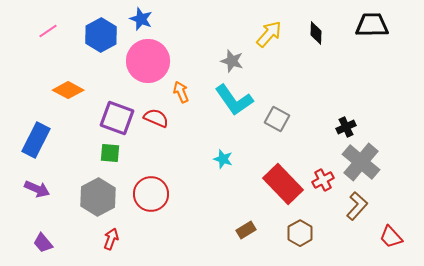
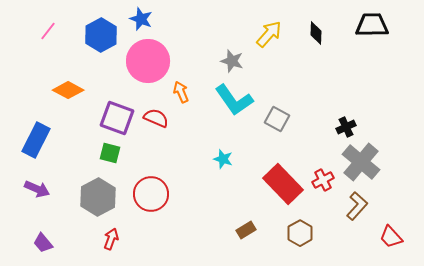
pink line: rotated 18 degrees counterclockwise
green square: rotated 10 degrees clockwise
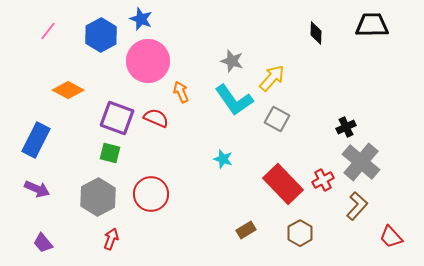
yellow arrow: moved 3 px right, 44 px down
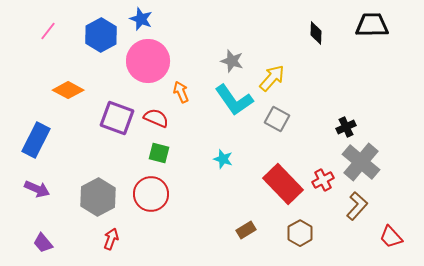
green square: moved 49 px right
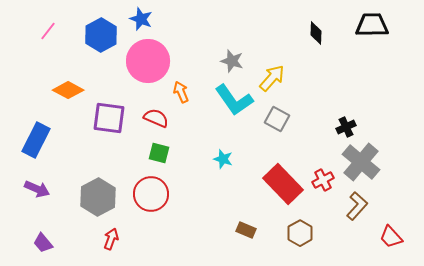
purple square: moved 8 px left; rotated 12 degrees counterclockwise
brown rectangle: rotated 54 degrees clockwise
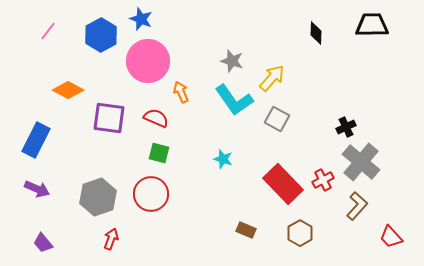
gray hexagon: rotated 9 degrees clockwise
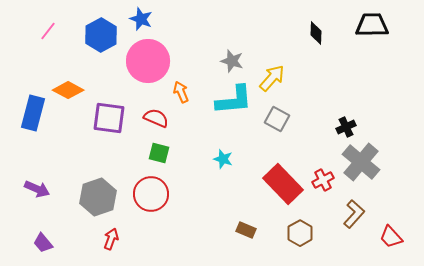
cyan L-shape: rotated 60 degrees counterclockwise
blue rectangle: moved 3 px left, 27 px up; rotated 12 degrees counterclockwise
brown L-shape: moved 3 px left, 8 px down
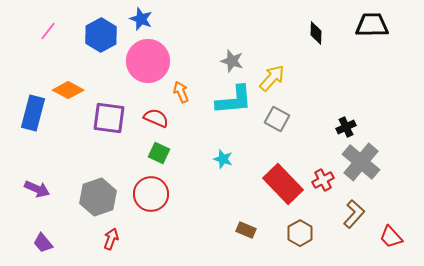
green square: rotated 10 degrees clockwise
